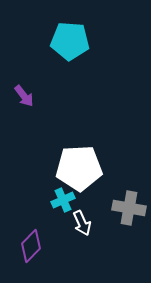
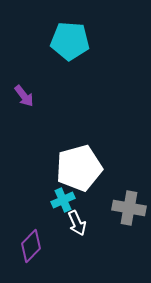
white pentagon: rotated 12 degrees counterclockwise
white arrow: moved 5 px left
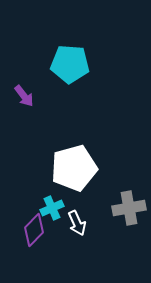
cyan pentagon: moved 23 px down
white pentagon: moved 5 px left
cyan cross: moved 11 px left, 8 px down
gray cross: rotated 20 degrees counterclockwise
purple diamond: moved 3 px right, 16 px up
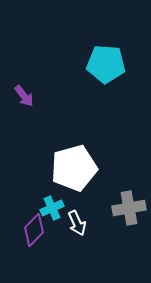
cyan pentagon: moved 36 px right
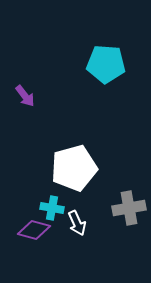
purple arrow: moved 1 px right
cyan cross: rotated 35 degrees clockwise
purple diamond: rotated 60 degrees clockwise
